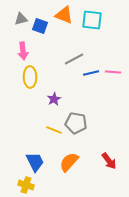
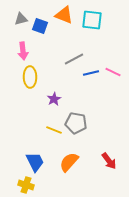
pink line: rotated 21 degrees clockwise
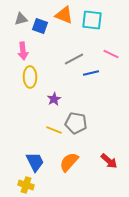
pink line: moved 2 px left, 18 px up
red arrow: rotated 12 degrees counterclockwise
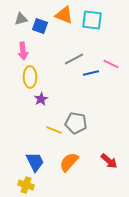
pink line: moved 10 px down
purple star: moved 13 px left
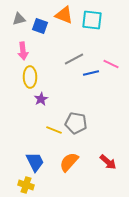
gray triangle: moved 2 px left
red arrow: moved 1 px left, 1 px down
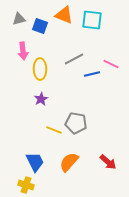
blue line: moved 1 px right, 1 px down
yellow ellipse: moved 10 px right, 8 px up
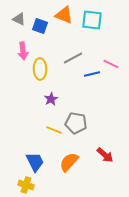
gray triangle: rotated 40 degrees clockwise
gray line: moved 1 px left, 1 px up
purple star: moved 10 px right
red arrow: moved 3 px left, 7 px up
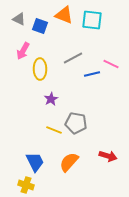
pink arrow: rotated 36 degrees clockwise
red arrow: moved 3 px right, 1 px down; rotated 24 degrees counterclockwise
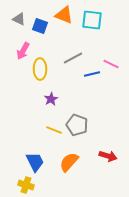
gray pentagon: moved 1 px right, 2 px down; rotated 10 degrees clockwise
